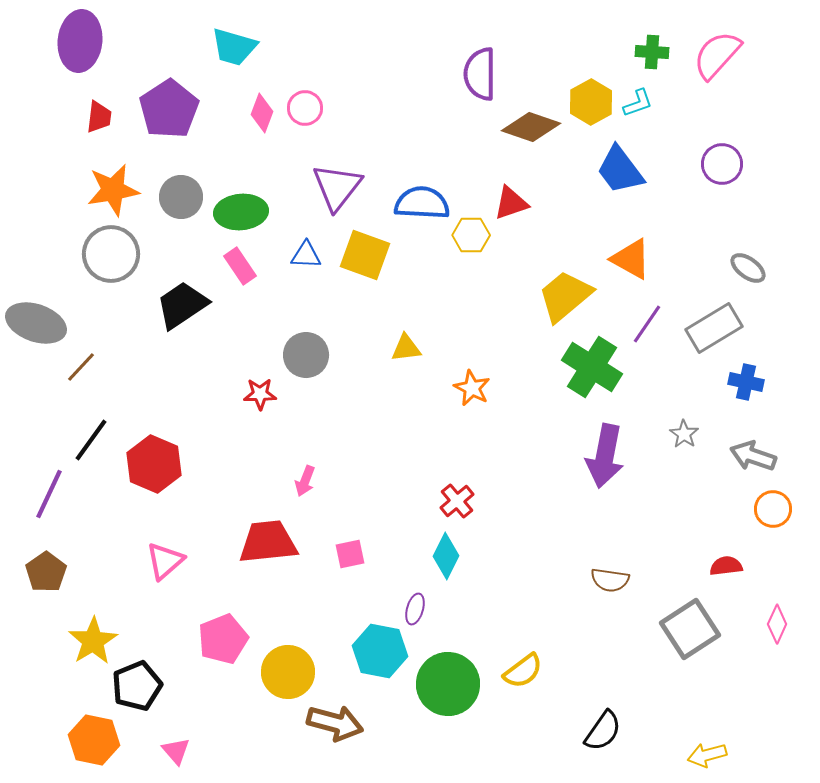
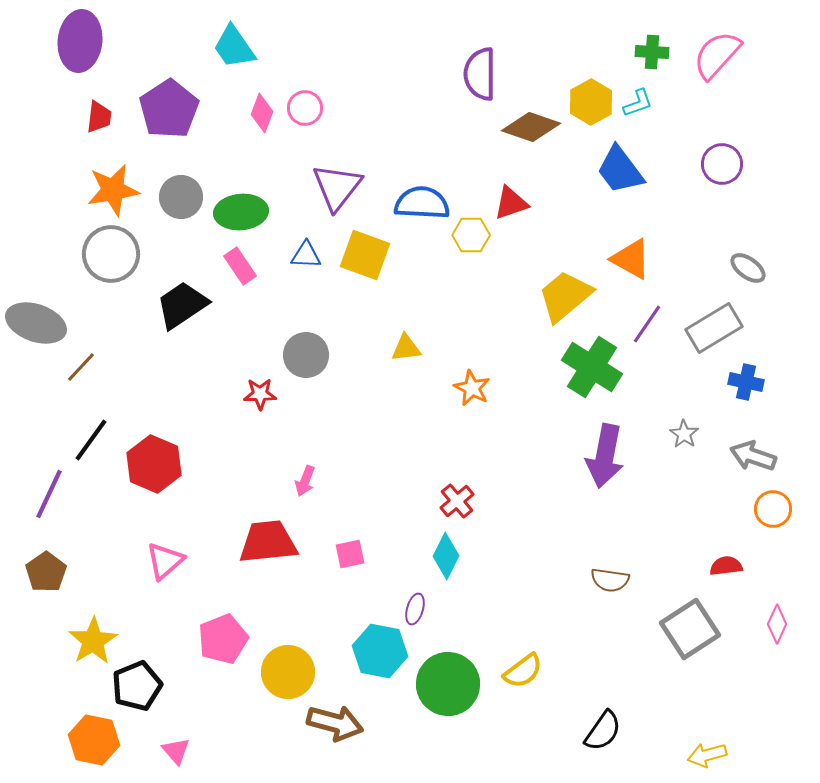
cyan trapezoid at (234, 47): rotated 39 degrees clockwise
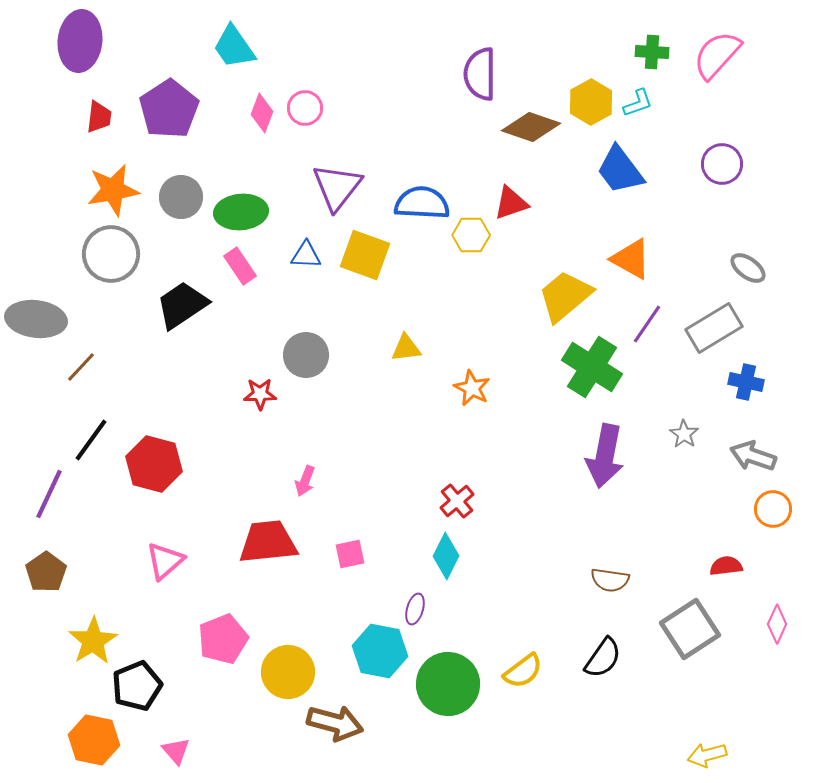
gray ellipse at (36, 323): moved 4 px up; rotated 12 degrees counterclockwise
red hexagon at (154, 464): rotated 8 degrees counterclockwise
black semicircle at (603, 731): moved 73 px up
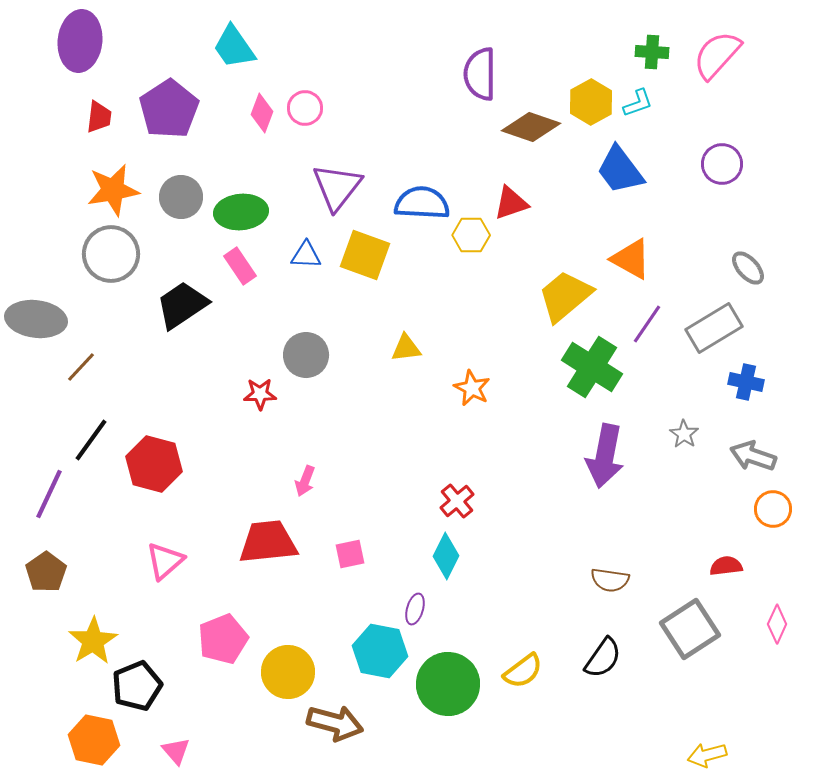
gray ellipse at (748, 268): rotated 12 degrees clockwise
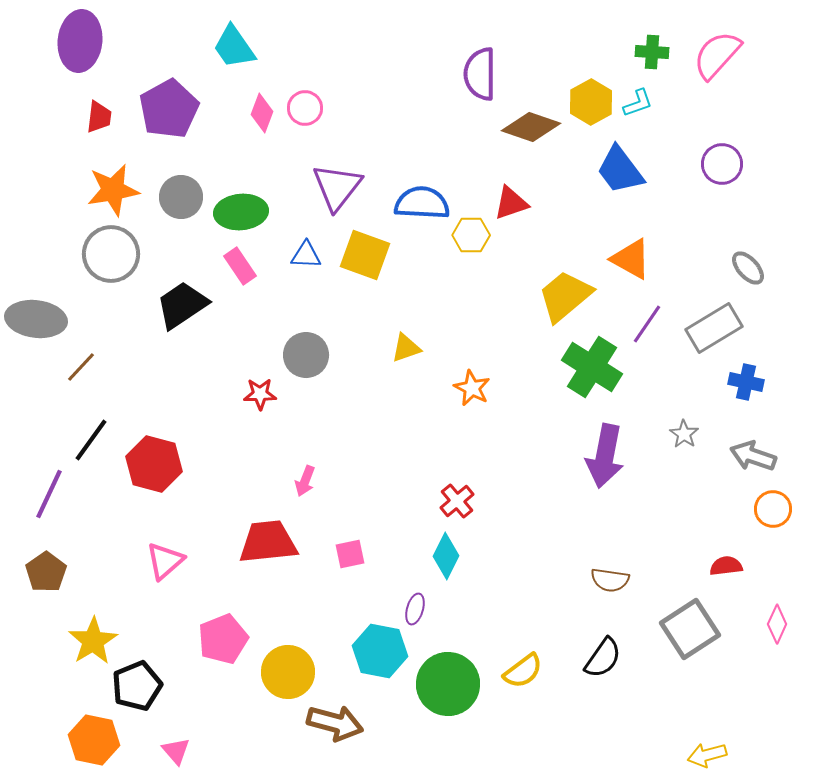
purple pentagon at (169, 109): rotated 4 degrees clockwise
yellow triangle at (406, 348): rotated 12 degrees counterclockwise
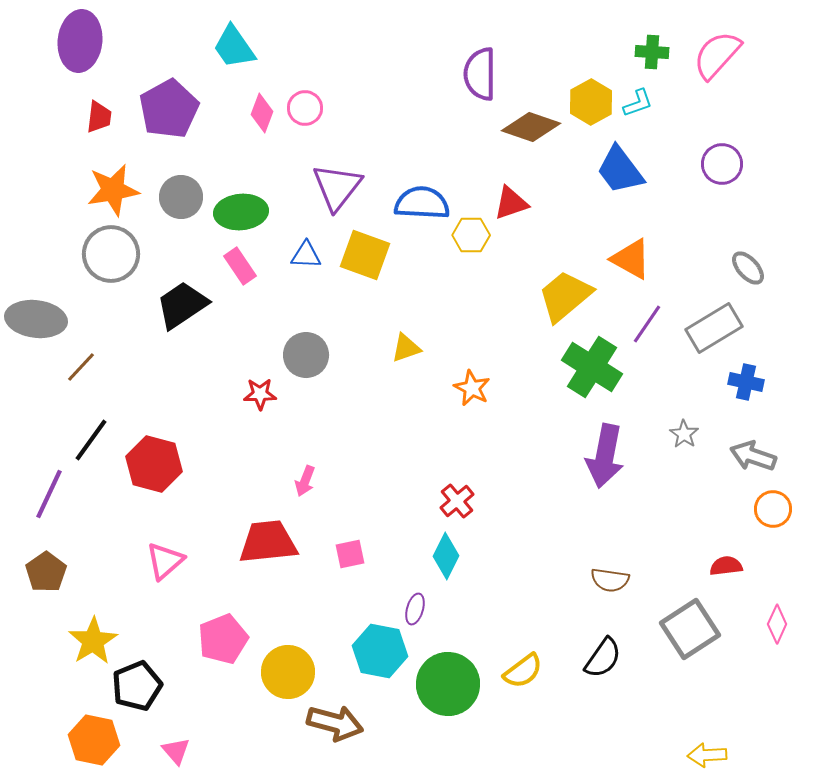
yellow arrow at (707, 755): rotated 12 degrees clockwise
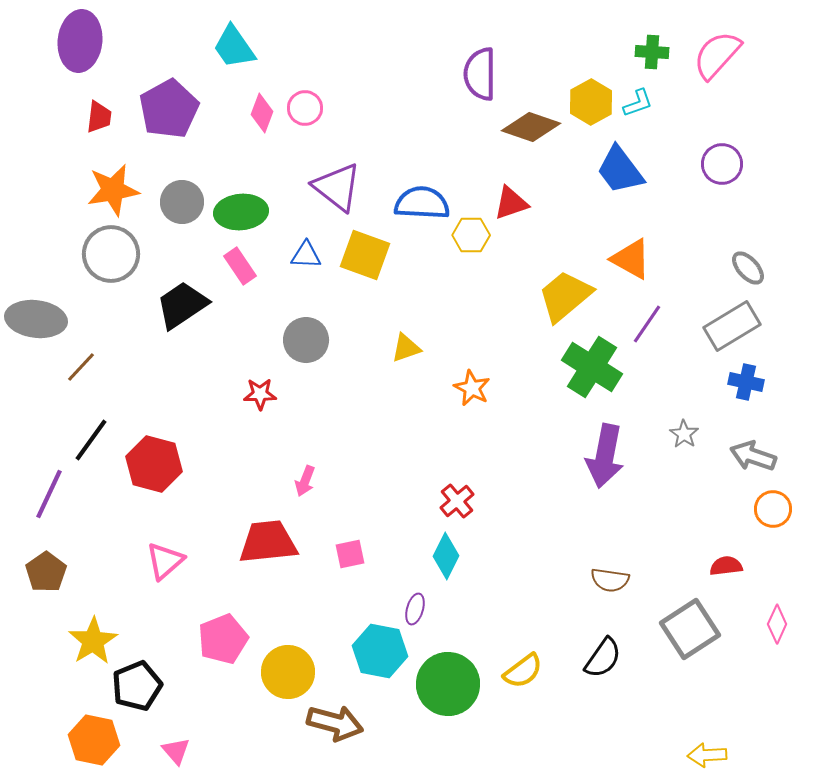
purple triangle at (337, 187): rotated 30 degrees counterclockwise
gray circle at (181, 197): moved 1 px right, 5 px down
gray rectangle at (714, 328): moved 18 px right, 2 px up
gray circle at (306, 355): moved 15 px up
